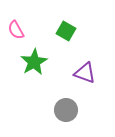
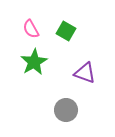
pink semicircle: moved 15 px right, 1 px up
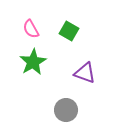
green square: moved 3 px right
green star: moved 1 px left
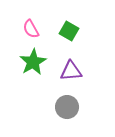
purple triangle: moved 14 px left, 2 px up; rotated 25 degrees counterclockwise
gray circle: moved 1 px right, 3 px up
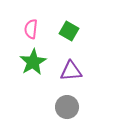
pink semicircle: rotated 36 degrees clockwise
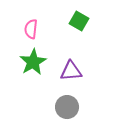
green square: moved 10 px right, 10 px up
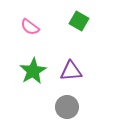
pink semicircle: moved 1 px left, 2 px up; rotated 60 degrees counterclockwise
green star: moved 9 px down
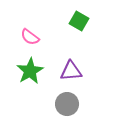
pink semicircle: moved 10 px down
green star: moved 3 px left
gray circle: moved 3 px up
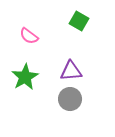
pink semicircle: moved 1 px left, 1 px up
green star: moved 5 px left, 6 px down
gray circle: moved 3 px right, 5 px up
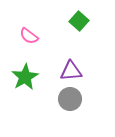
green square: rotated 12 degrees clockwise
